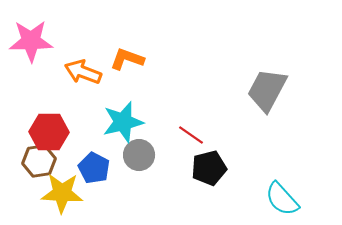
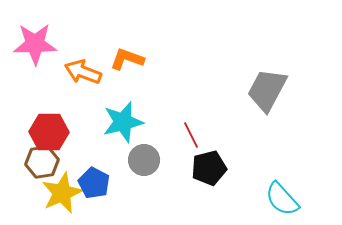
pink star: moved 4 px right, 3 px down
red line: rotated 28 degrees clockwise
gray circle: moved 5 px right, 5 px down
brown hexagon: moved 3 px right, 1 px down
blue pentagon: moved 15 px down
yellow star: rotated 27 degrees counterclockwise
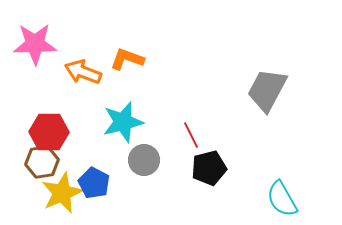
cyan semicircle: rotated 12 degrees clockwise
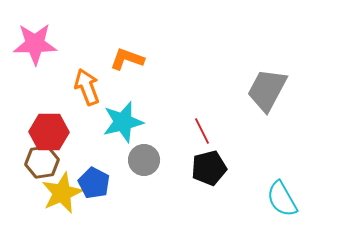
orange arrow: moved 4 px right, 15 px down; rotated 48 degrees clockwise
red line: moved 11 px right, 4 px up
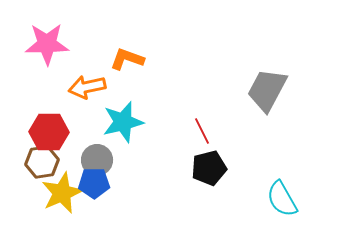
pink star: moved 12 px right
orange arrow: rotated 81 degrees counterclockwise
gray circle: moved 47 px left
blue pentagon: rotated 28 degrees counterclockwise
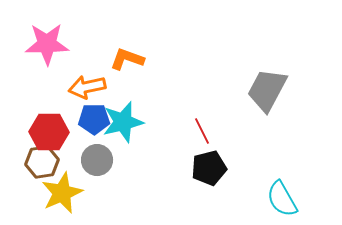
blue pentagon: moved 64 px up
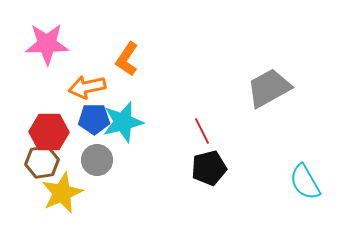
orange L-shape: rotated 76 degrees counterclockwise
gray trapezoid: moved 2 px right, 2 px up; rotated 33 degrees clockwise
cyan semicircle: moved 23 px right, 17 px up
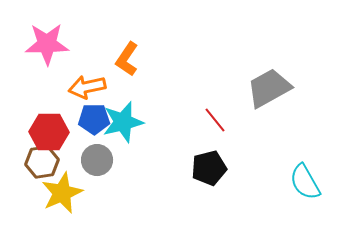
red line: moved 13 px right, 11 px up; rotated 12 degrees counterclockwise
